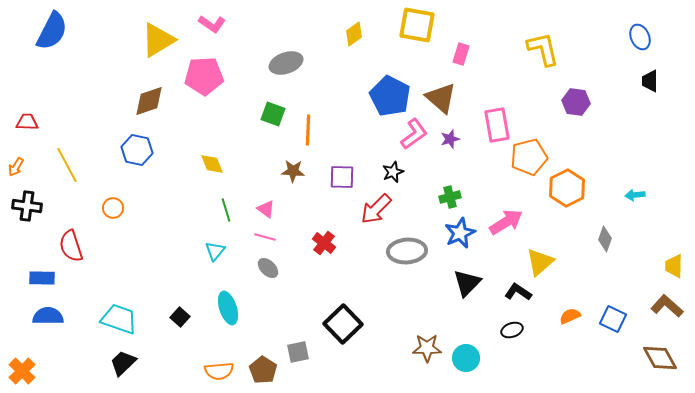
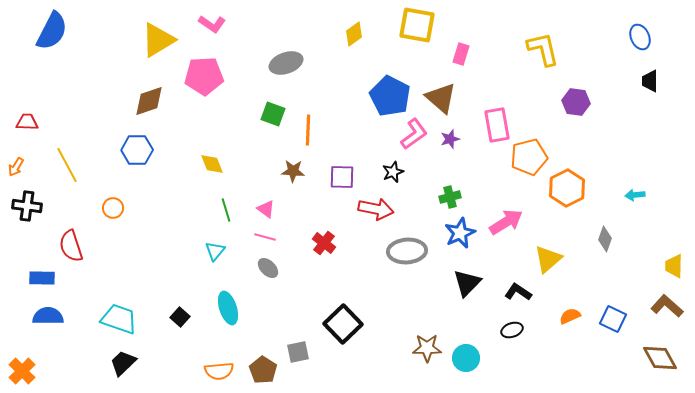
blue hexagon at (137, 150): rotated 12 degrees counterclockwise
red arrow at (376, 209): rotated 124 degrees counterclockwise
yellow triangle at (540, 262): moved 8 px right, 3 px up
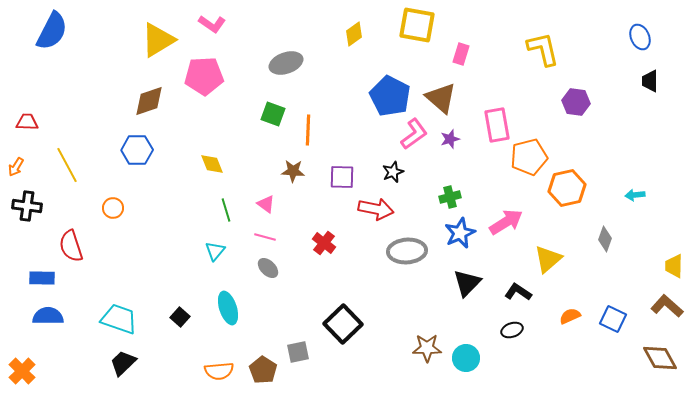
orange hexagon at (567, 188): rotated 15 degrees clockwise
pink triangle at (266, 209): moved 5 px up
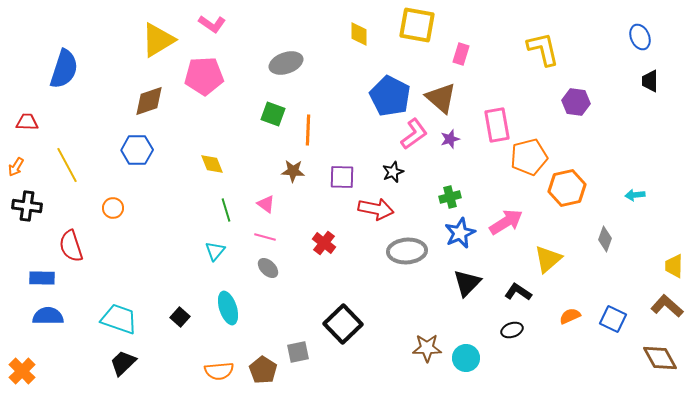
blue semicircle at (52, 31): moved 12 px right, 38 px down; rotated 9 degrees counterclockwise
yellow diamond at (354, 34): moved 5 px right; rotated 55 degrees counterclockwise
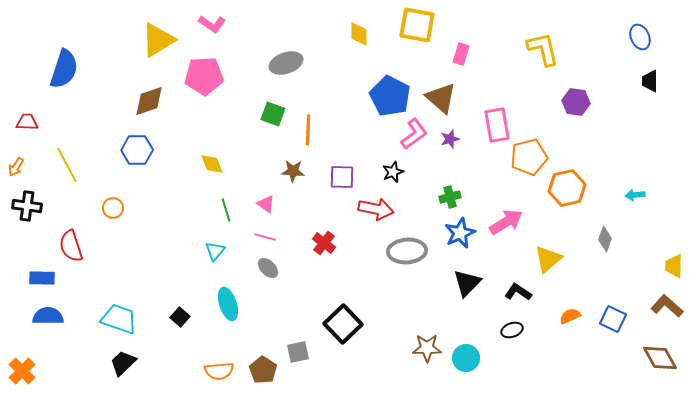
cyan ellipse at (228, 308): moved 4 px up
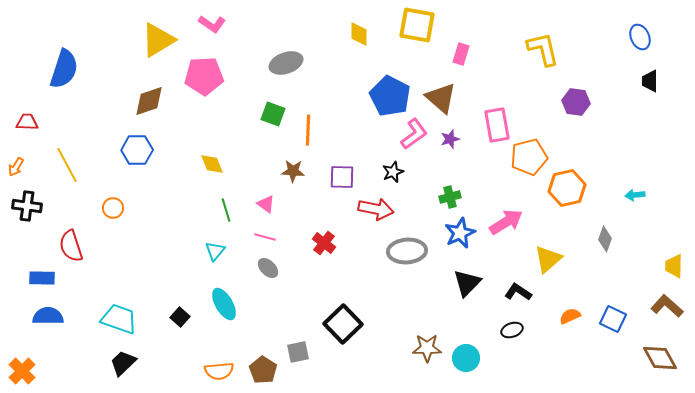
cyan ellipse at (228, 304): moved 4 px left; rotated 12 degrees counterclockwise
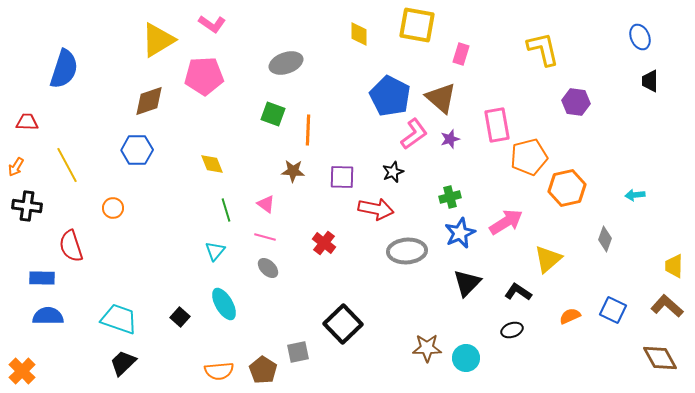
blue square at (613, 319): moved 9 px up
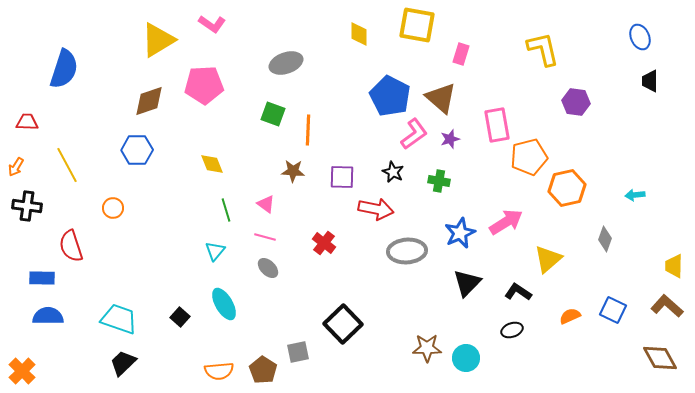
pink pentagon at (204, 76): moved 9 px down
black star at (393, 172): rotated 25 degrees counterclockwise
green cross at (450, 197): moved 11 px left, 16 px up; rotated 25 degrees clockwise
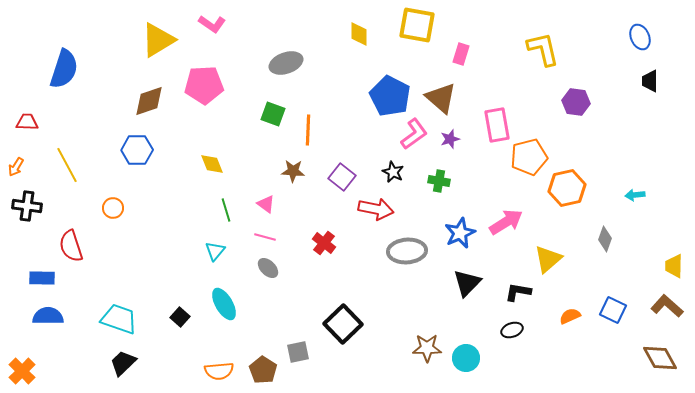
purple square at (342, 177): rotated 36 degrees clockwise
black L-shape at (518, 292): rotated 24 degrees counterclockwise
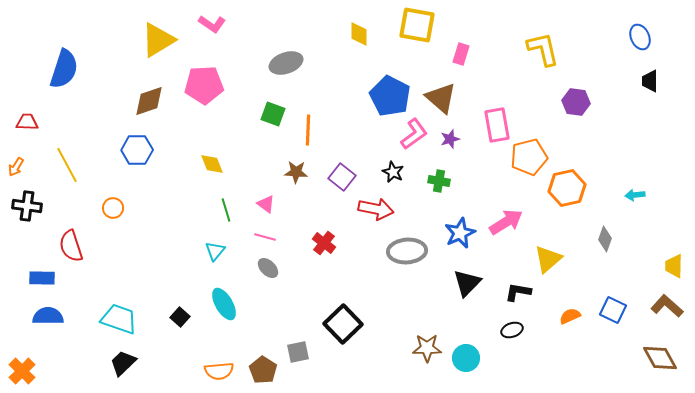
brown star at (293, 171): moved 3 px right, 1 px down
